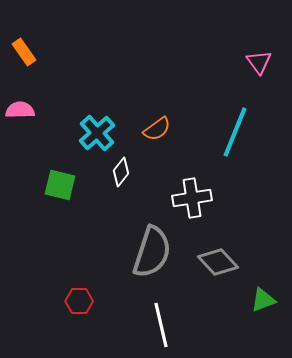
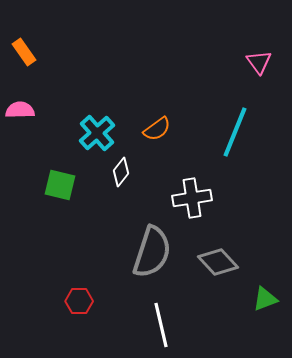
green triangle: moved 2 px right, 1 px up
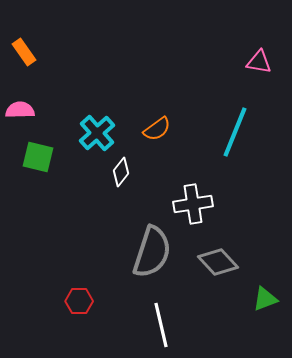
pink triangle: rotated 44 degrees counterclockwise
green square: moved 22 px left, 28 px up
white cross: moved 1 px right, 6 px down
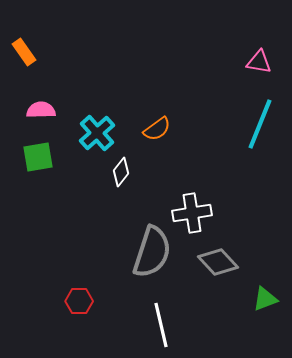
pink semicircle: moved 21 px right
cyan line: moved 25 px right, 8 px up
green square: rotated 24 degrees counterclockwise
white cross: moved 1 px left, 9 px down
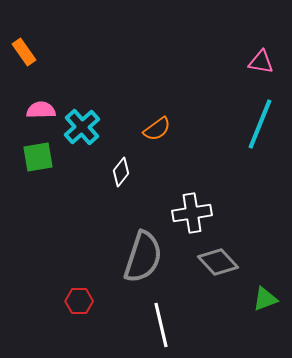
pink triangle: moved 2 px right
cyan cross: moved 15 px left, 6 px up
gray semicircle: moved 9 px left, 5 px down
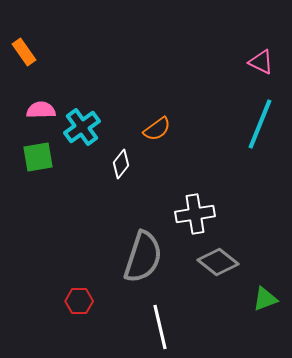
pink triangle: rotated 16 degrees clockwise
cyan cross: rotated 6 degrees clockwise
white diamond: moved 8 px up
white cross: moved 3 px right, 1 px down
gray diamond: rotated 9 degrees counterclockwise
white line: moved 1 px left, 2 px down
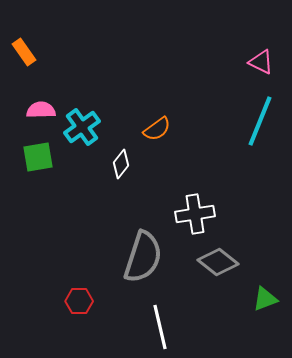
cyan line: moved 3 px up
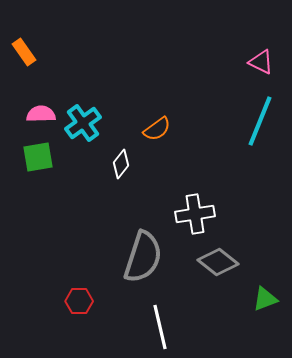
pink semicircle: moved 4 px down
cyan cross: moved 1 px right, 4 px up
